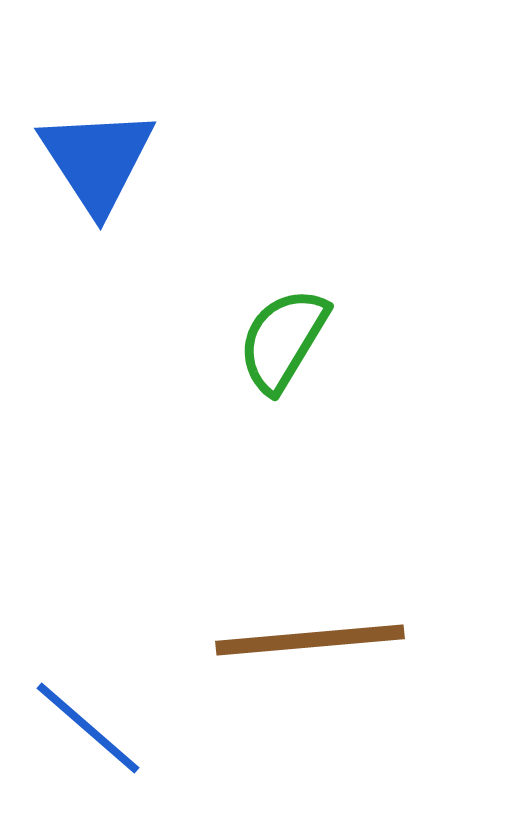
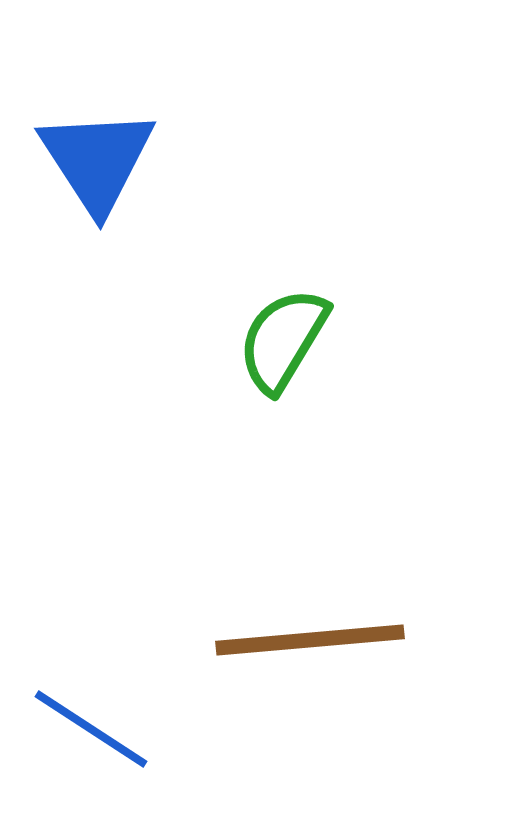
blue line: moved 3 px right, 1 px down; rotated 8 degrees counterclockwise
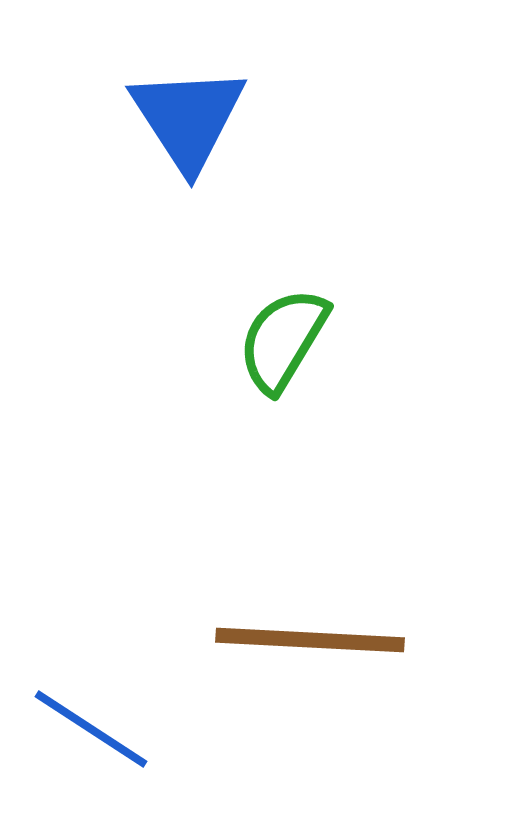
blue triangle: moved 91 px right, 42 px up
brown line: rotated 8 degrees clockwise
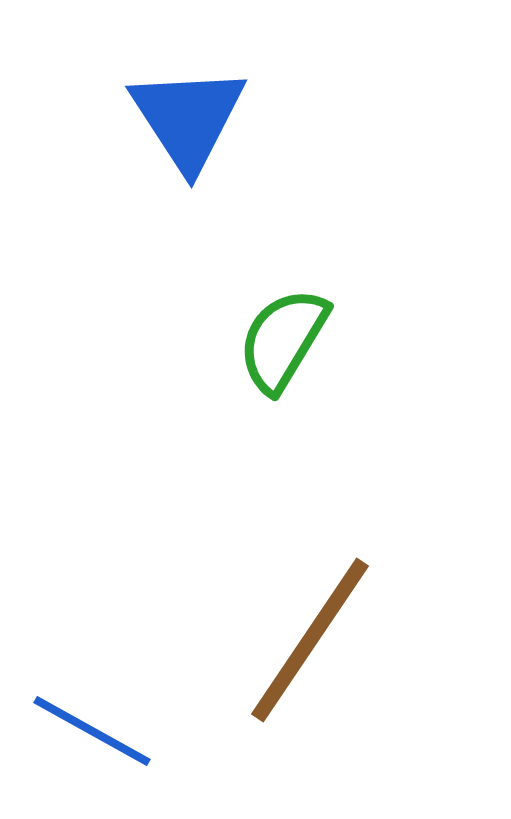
brown line: rotated 59 degrees counterclockwise
blue line: moved 1 px right, 2 px down; rotated 4 degrees counterclockwise
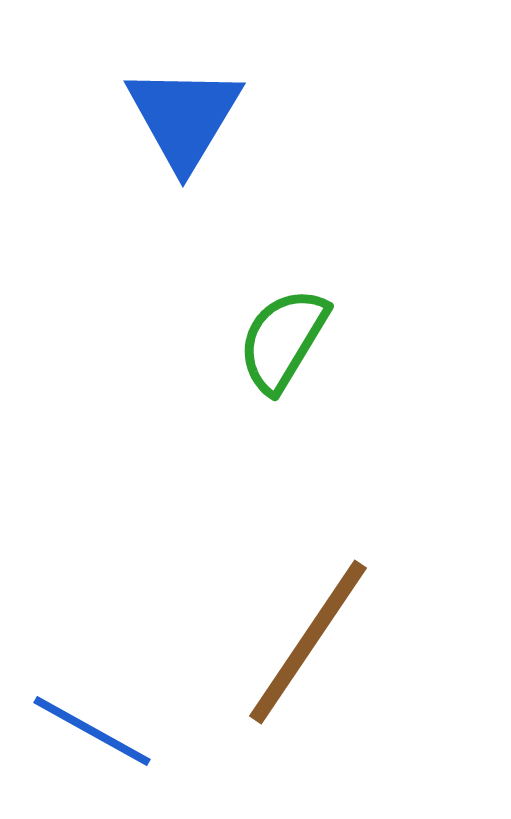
blue triangle: moved 4 px left, 1 px up; rotated 4 degrees clockwise
brown line: moved 2 px left, 2 px down
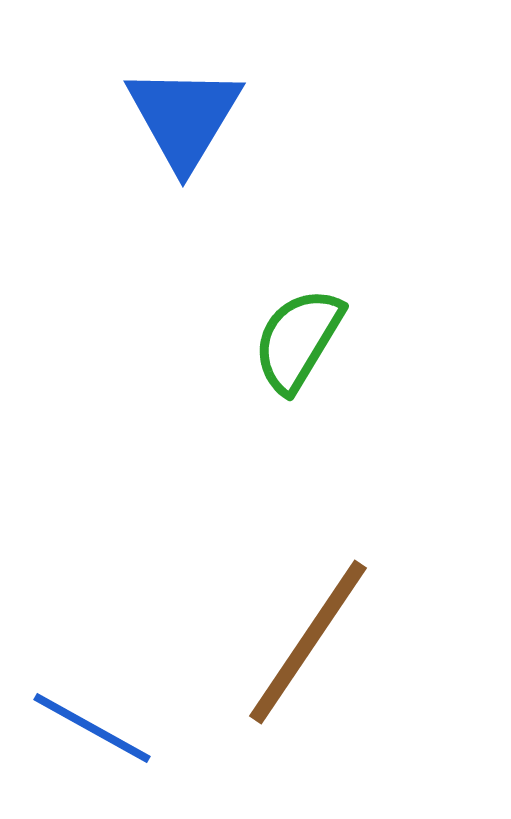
green semicircle: moved 15 px right
blue line: moved 3 px up
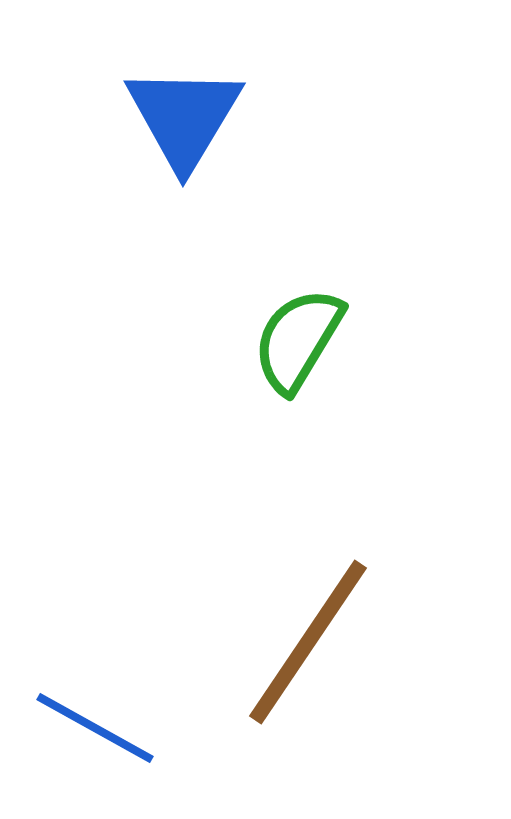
blue line: moved 3 px right
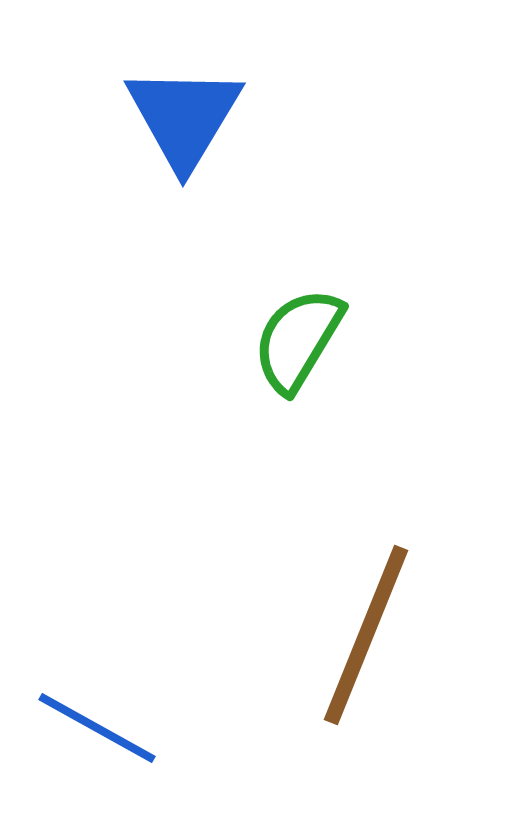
brown line: moved 58 px right, 7 px up; rotated 12 degrees counterclockwise
blue line: moved 2 px right
